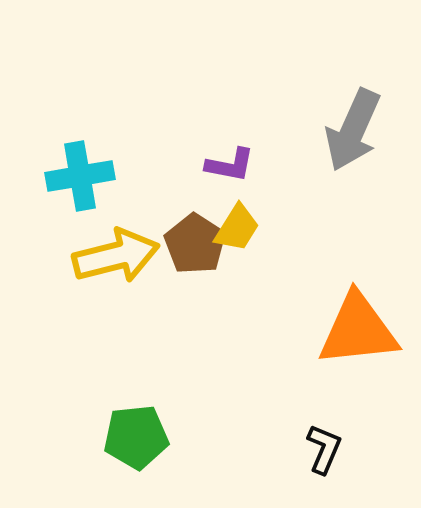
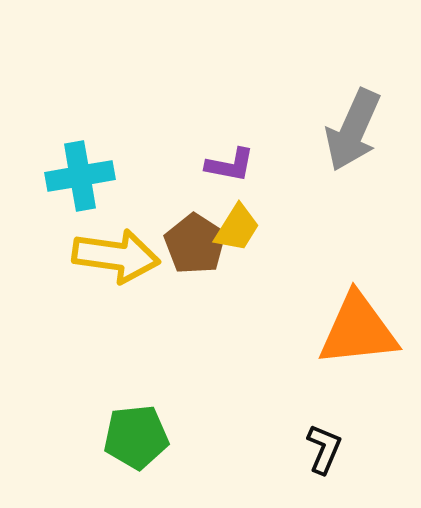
yellow arrow: rotated 22 degrees clockwise
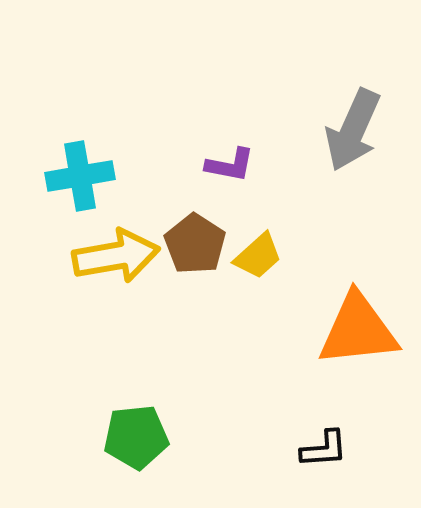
yellow trapezoid: moved 21 px right, 28 px down; rotated 16 degrees clockwise
yellow arrow: rotated 18 degrees counterclockwise
black L-shape: rotated 63 degrees clockwise
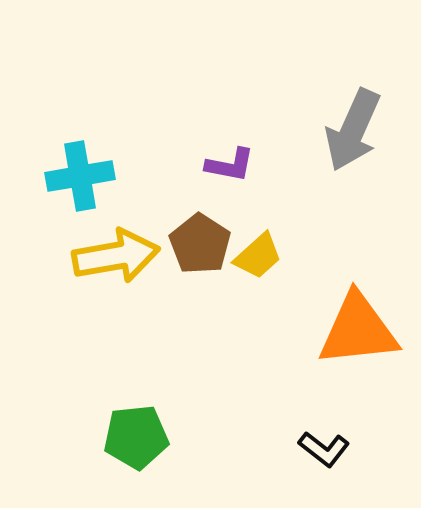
brown pentagon: moved 5 px right
black L-shape: rotated 42 degrees clockwise
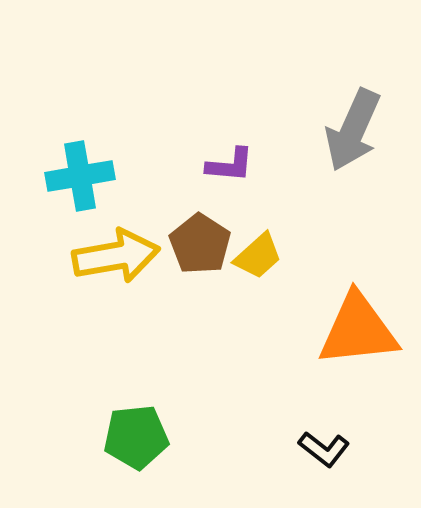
purple L-shape: rotated 6 degrees counterclockwise
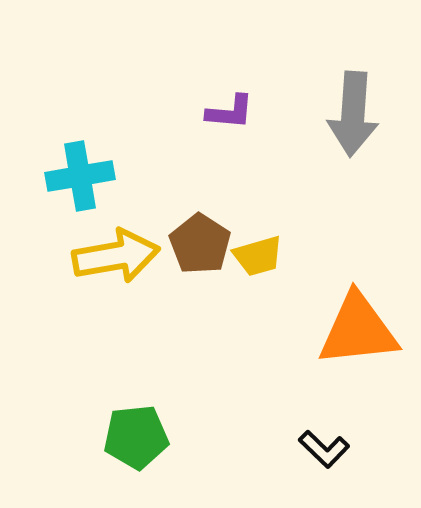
gray arrow: moved 16 px up; rotated 20 degrees counterclockwise
purple L-shape: moved 53 px up
yellow trapezoid: rotated 26 degrees clockwise
black L-shape: rotated 6 degrees clockwise
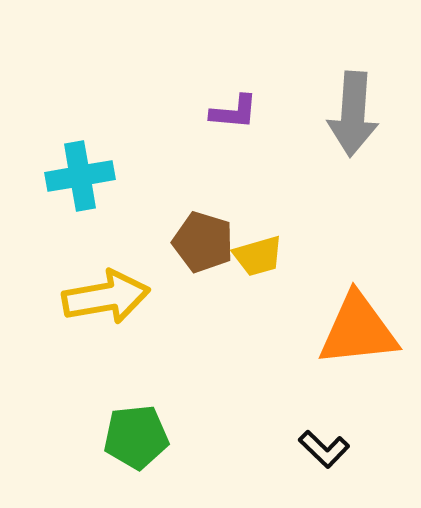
purple L-shape: moved 4 px right
brown pentagon: moved 3 px right, 2 px up; rotated 16 degrees counterclockwise
yellow arrow: moved 10 px left, 41 px down
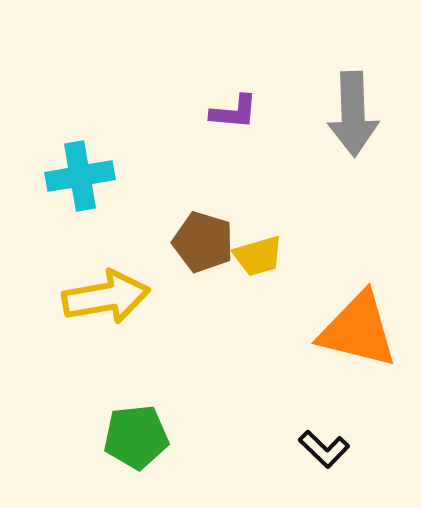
gray arrow: rotated 6 degrees counterclockwise
orange triangle: rotated 20 degrees clockwise
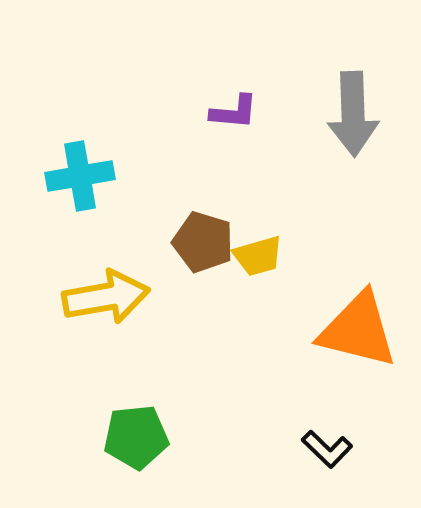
black L-shape: moved 3 px right
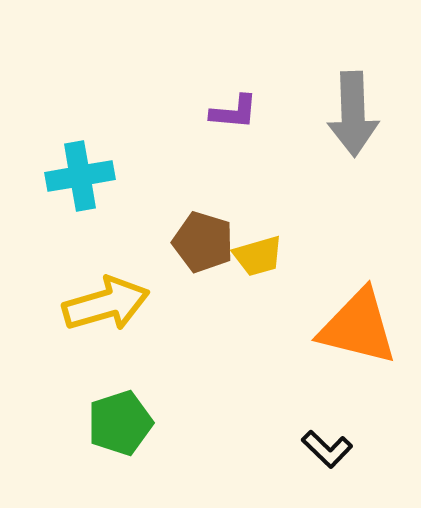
yellow arrow: moved 7 px down; rotated 6 degrees counterclockwise
orange triangle: moved 3 px up
green pentagon: moved 16 px left, 14 px up; rotated 12 degrees counterclockwise
